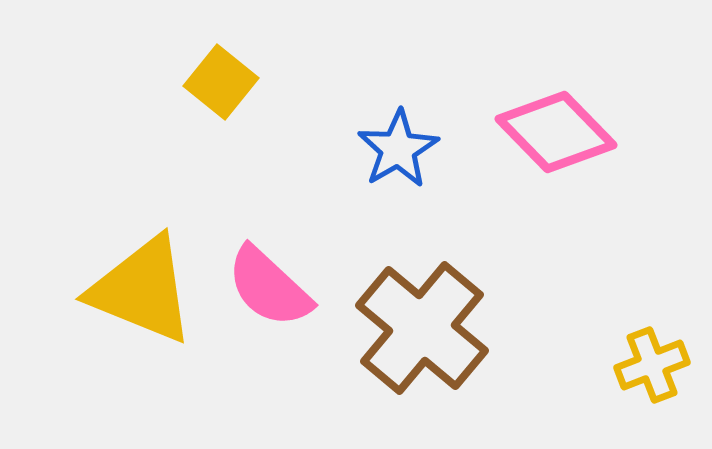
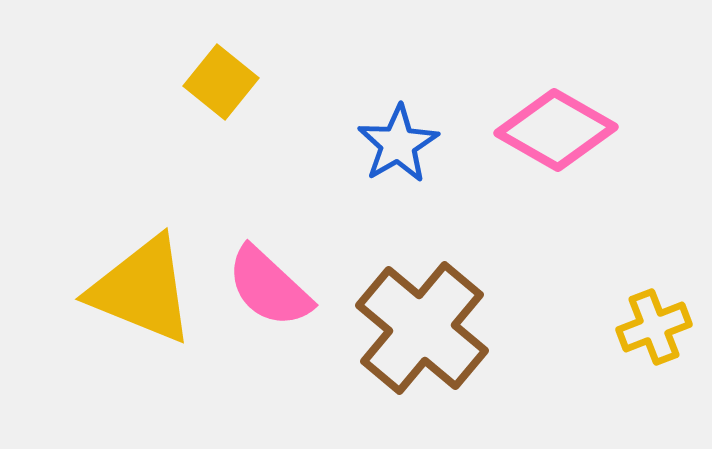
pink diamond: moved 2 px up; rotated 16 degrees counterclockwise
blue star: moved 5 px up
yellow cross: moved 2 px right, 38 px up
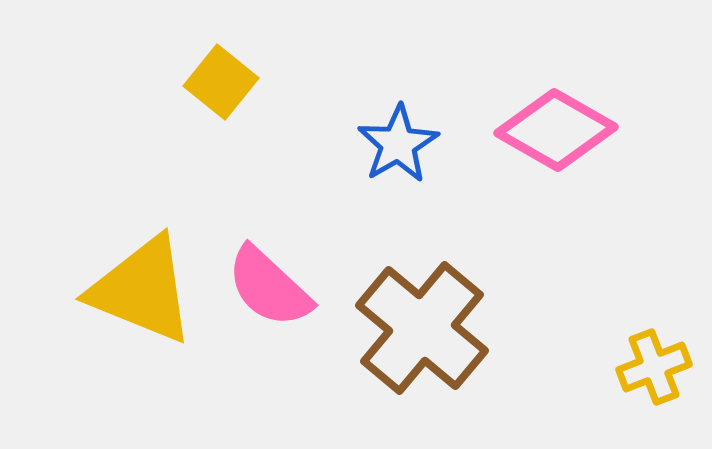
yellow cross: moved 40 px down
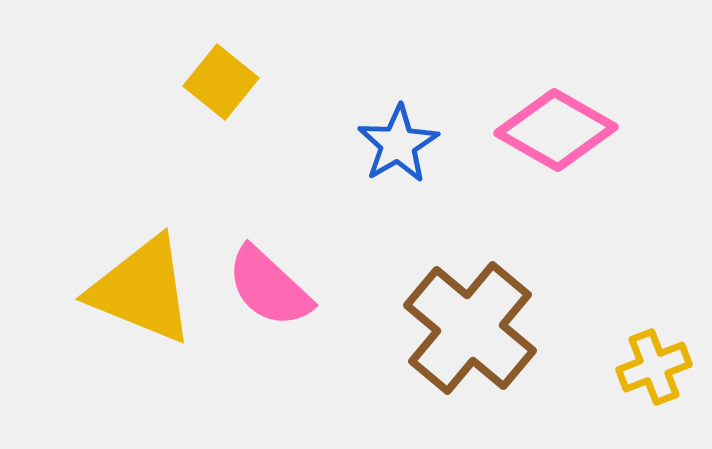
brown cross: moved 48 px right
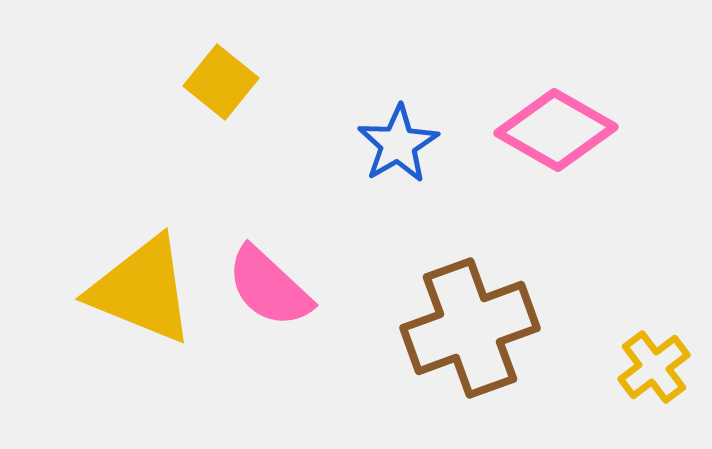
brown cross: rotated 30 degrees clockwise
yellow cross: rotated 16 degrees counterclockwise
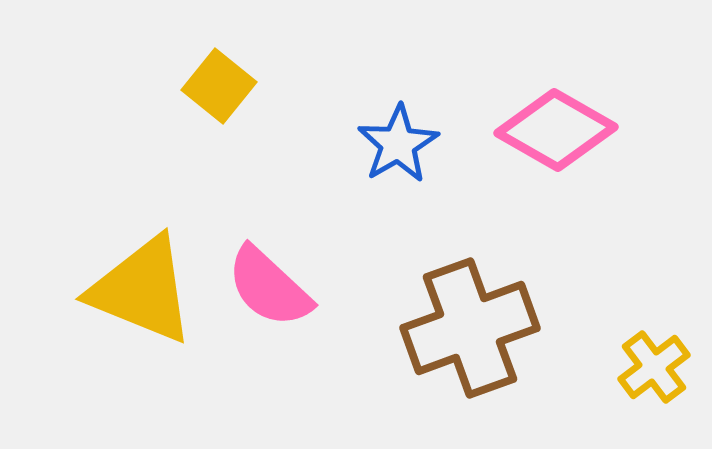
yellow square: moved 2 px left, 4 px down
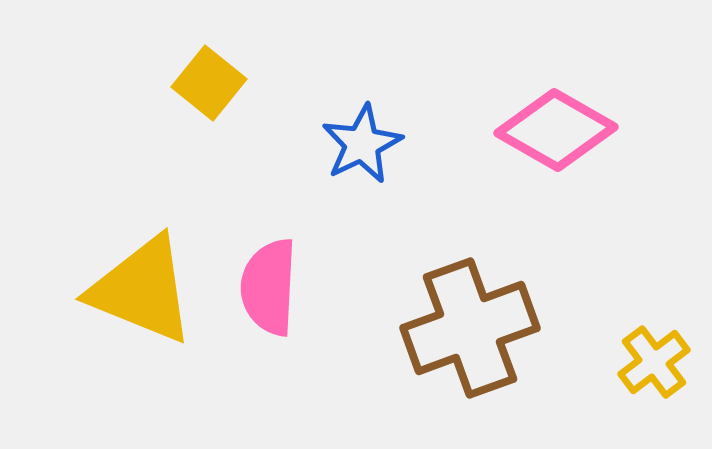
yellow square: moved 10 px left, 3 px up
blue star: moved 36 px left; rotated 4 degrees clockwise
pink semicircle: rotated 50 degrees clockwise
yellow cross: moved 5 px up
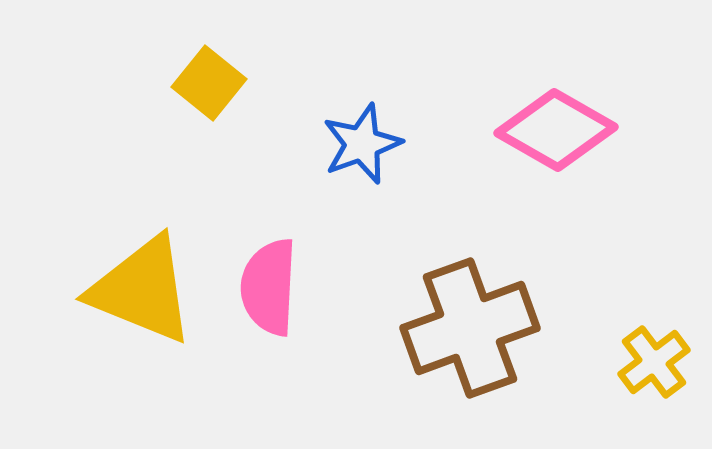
blue star: rotated 6 degrees clockwise
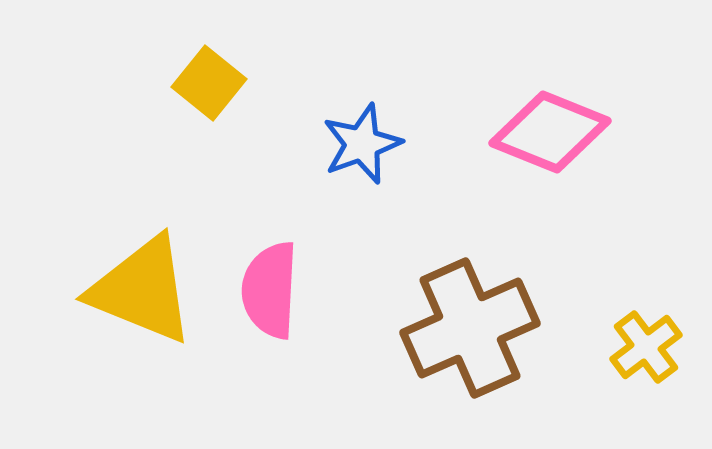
pink diamond: moved 6 px left, 2 px down; rotated 8 degrees counterclockwise
pink semicircle: moved 1 px right, 3 px down
brown cross: rotated 4 degrees counterclockwise
yellow cross: moved 8 px left, 15 px up
